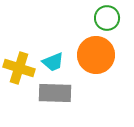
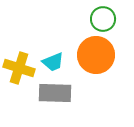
green circle: moved 4 px left, 1 px down
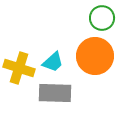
green circle: moved 1 px left, 1 px up
orange circle: moved 1 px left, 1 px down
cyan trapezoid: rotated 20 degrees counterclockwise
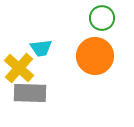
cyan trapezoid: moved 12 px left, 14 px up; rotated 35 degrees clockwise
yellow cross: rotated 24 degrees clockwise
gray rectangle: moved 25 px left
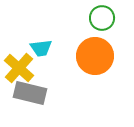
gray rectangle: rotated 12 degrees clockwise
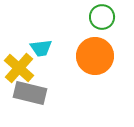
green circle: moved 1 px up
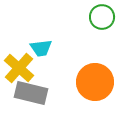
orange circle: moved 26 px down
gray rectangle: moved 1 px right
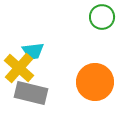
cyan trapezoid: moved 8 px left, 3 px down
